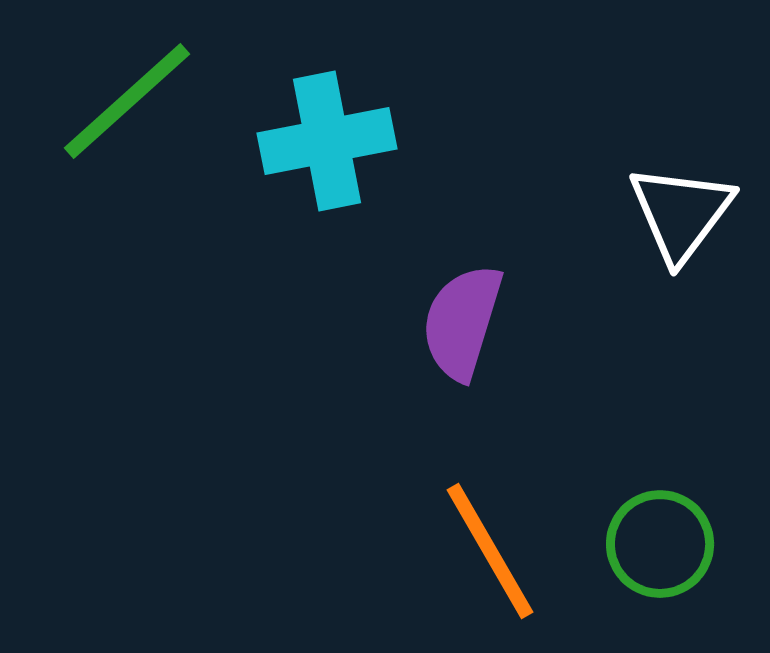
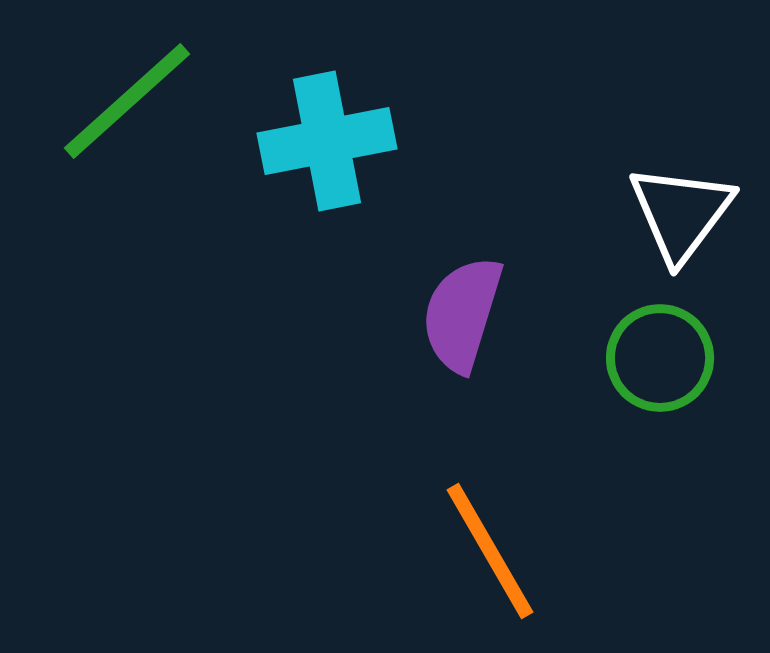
purple semicircle: moved 8 px up
green circle: moved 186 px up
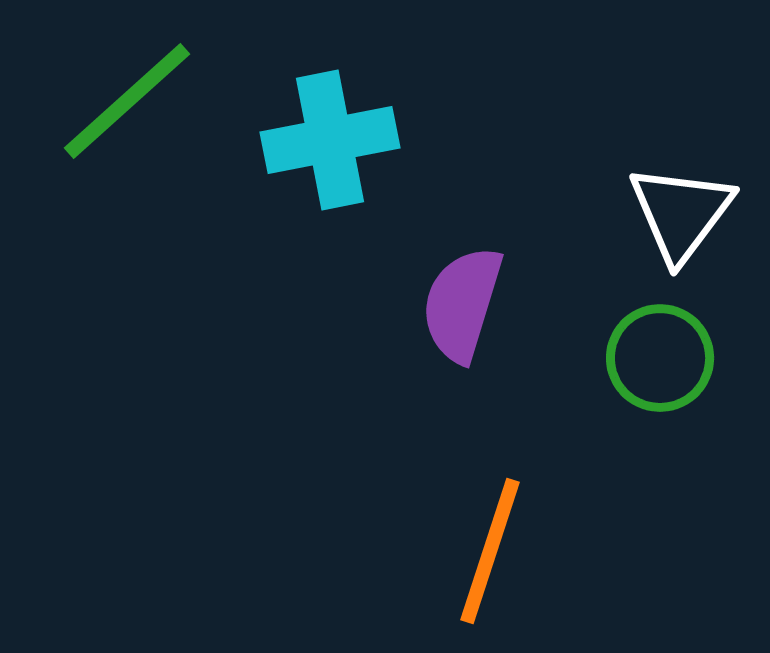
cyan cross: moved 3 px right, 1 px up
purple semicircle: moved 10 px up
orange line: rotated 48 degrees clockwise
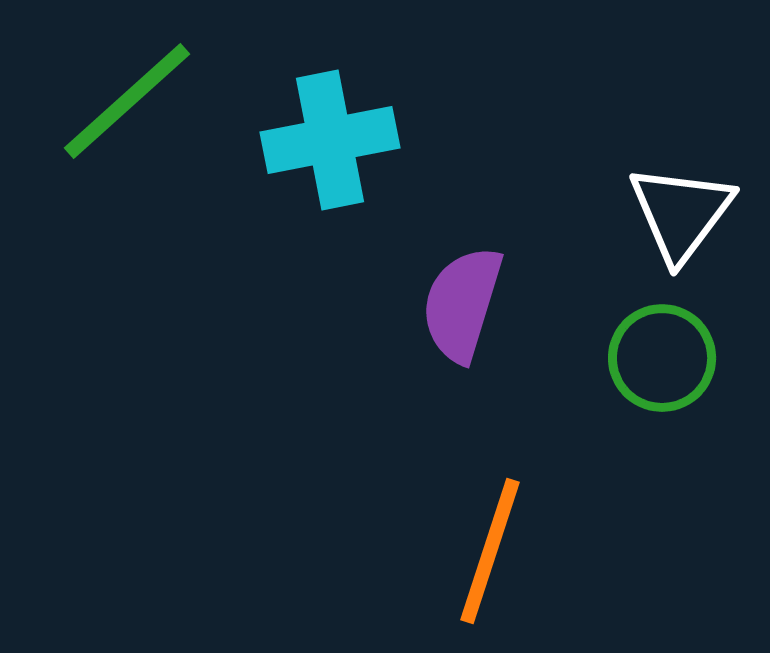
green circle: moved 2 px right
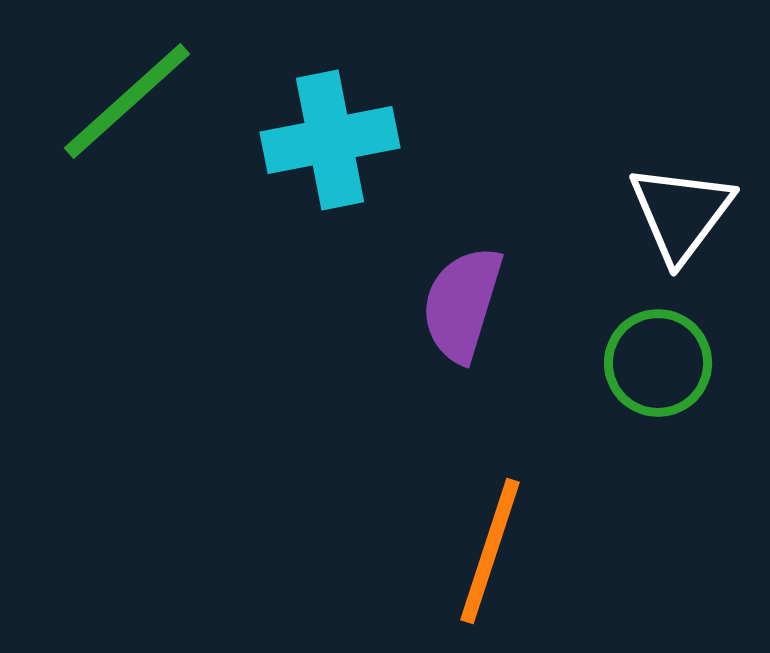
green circle: moved 4 px left, 5 px down
